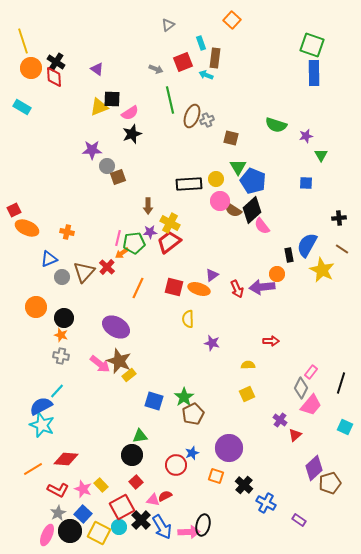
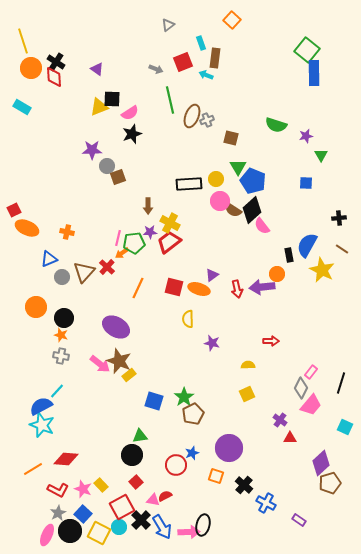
green square at (312, 45): moved 5 px left, 5 px down; rotated 20 degrees clockwise
red arrow at (237, 289): rotated 12 degrees clockwise
red triangle at (295, 435): moved 5 px left, 3 px down; rotated 40 degrees clockwise
purple diamond at (314, 468): moved 7 px right, 5 px up
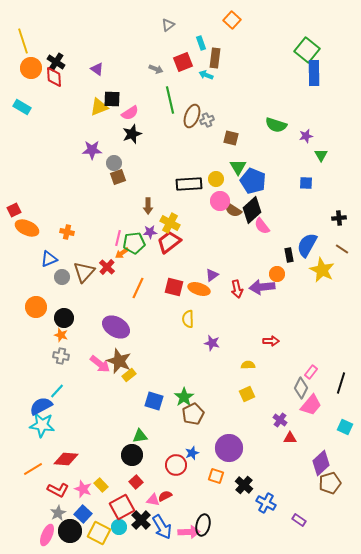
gray circle at (107, 166): moved 7 px right, 3 px up
cyan star at (42, 425): rotated 15 degrees counterclockwise
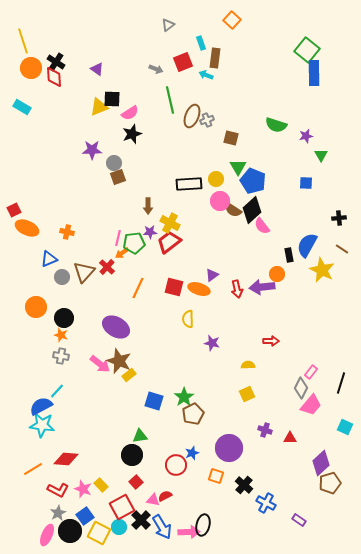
purple cross at (280, 420): moved 15 px left, 10 px down; rotated 16 degrees counterclockwise
blue square at (83, 514): moved 2 px right, 2 px down; rotated 12 degrees clockwise
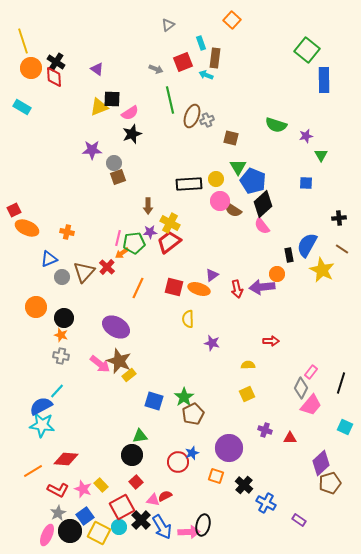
blue rectangle at (314, 73): moved 10 px right, 7 px down
black diamond at (252, 210): moved 11 px right, 6 px up
red circle at (176, 465): moved 2 px right, 3 px up
orange line at (33, 469): moved 2 px down
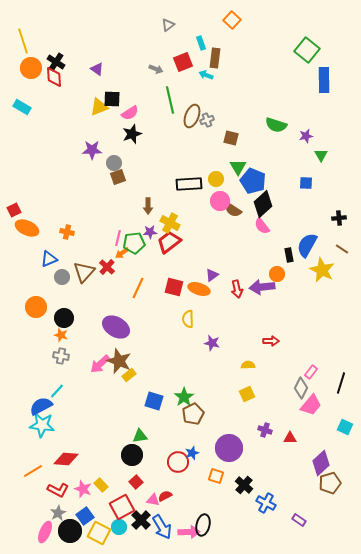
pink arrow at (100, 364): rotated 100 degrees clockwise
pink ellipse at (47, 535): moved 2 px left, 3 px up
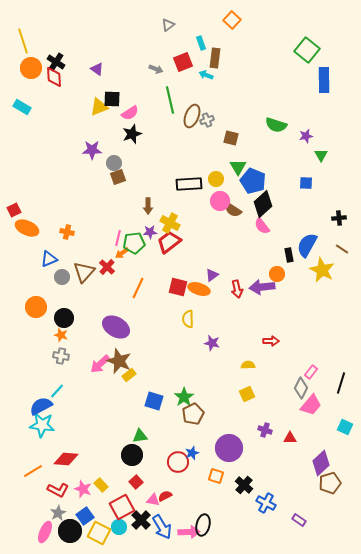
red square at (174, 287): moved 4 px right
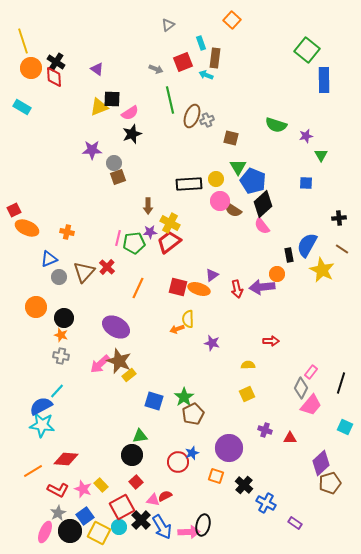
orange arrow at (122, 253): moved 55 px right, 76 px down; rotated 16 degrees clockwise
gray circle at (62, 277): moved 3 px left
purple rectangle at (299, 520): moved 4 px left, 3 px down
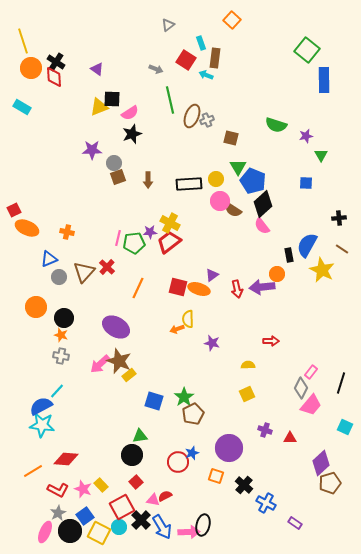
red square at (183, 62): moved 3 px right, 2 px up; rotated 36 degrees counterclockwise
brown arrow at (148, 206): moved 26 px up
